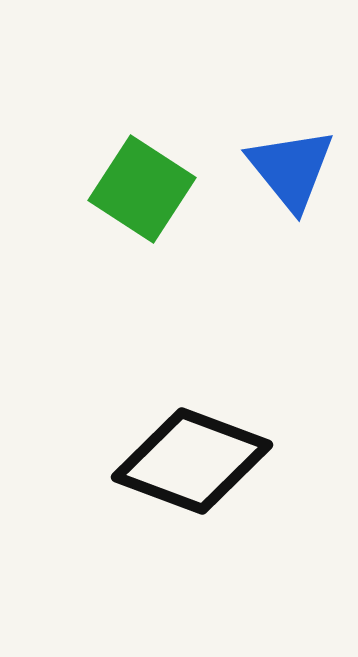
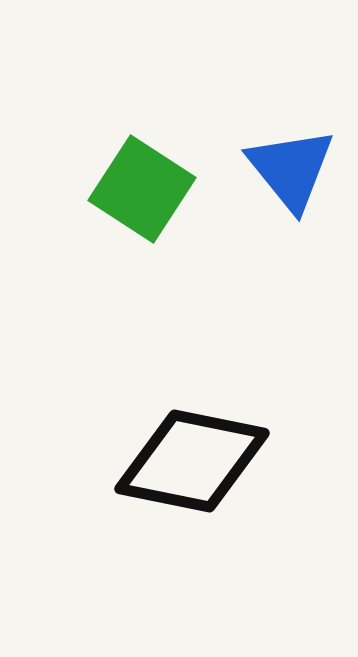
black diamond: rotated 9 degrees counterclockwise
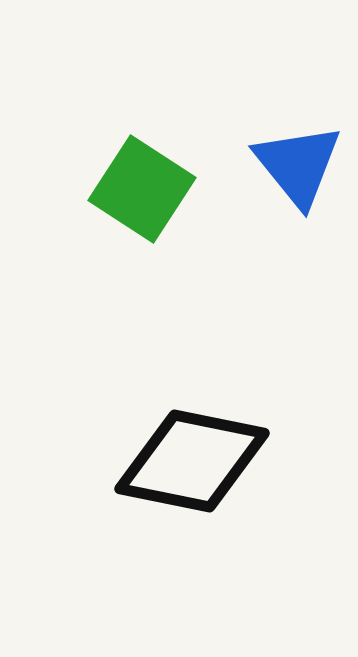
blue triangle: moved 7 px right, 4 px up
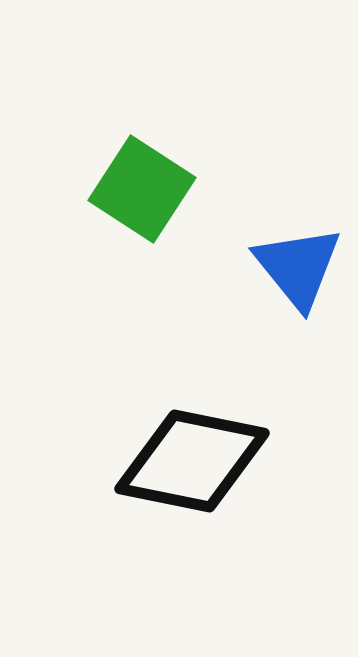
blue triangle: moved 102 px down
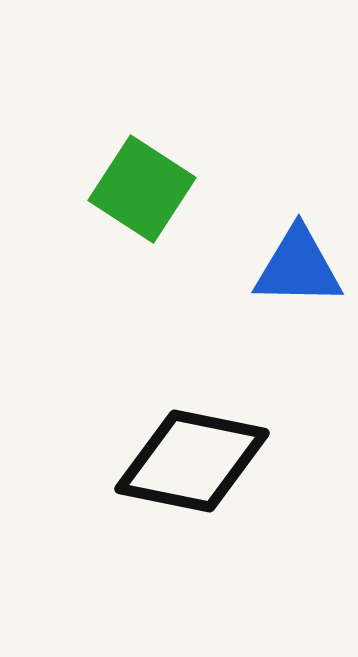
blue triangle: rotated 50 degrees counterclockwise
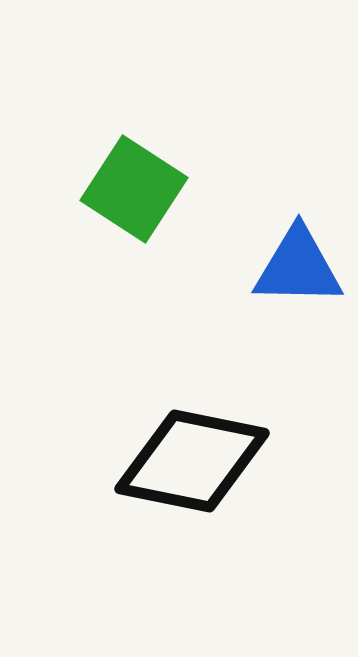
green square: moved 8 px left
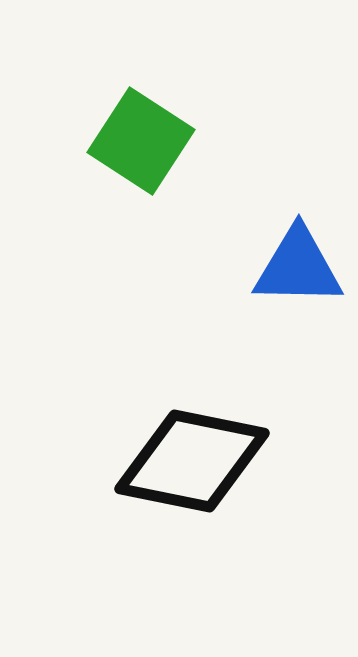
green square: moved 7 px right, 48 px up
